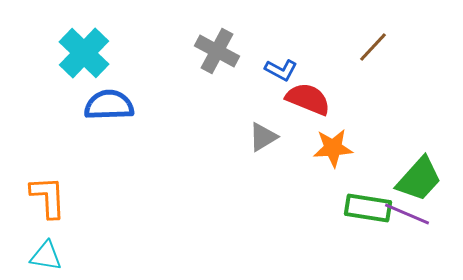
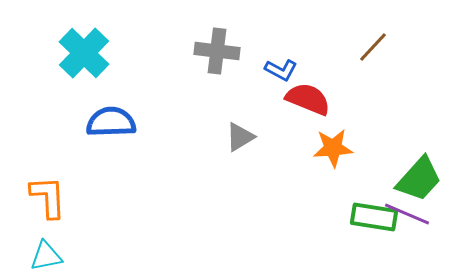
gray cross: rotated 21 degrees counterclockwise
blue semicircle: moved 2 px right, 17 px down
gray triangle: moved 23 px left
green rectangle: moved 6 px right, 9 px down
cyan triangle: rotated 20 degrees counterclockwise
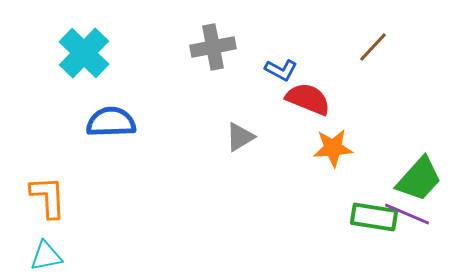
gray cross: moved 4 px left, 4 px up; rotated 18 degrees counterclockwise
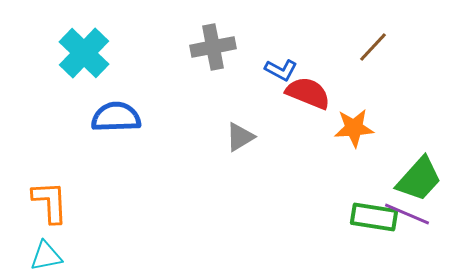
red semicircle: moved 6 px up
blue semicircle: moved 5 px right, 5 px up
orange star: moved 21 px right, 20 px up
orange L-shape: moved 2 px right, 5 px down
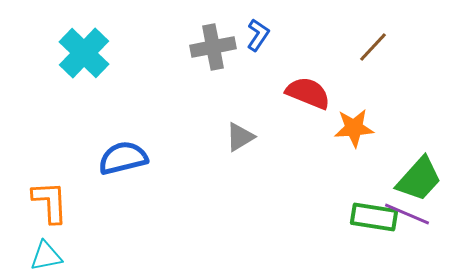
blue L-shape: moved 23 px left, 35 px up; rotated 84 degrees counterclockwise
blue semicircle: moved 7 px right, 41 px down; rotated 12 degrees counterclockwise
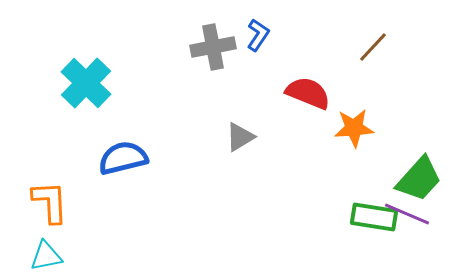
cyan cross: moved 2 px right, 30 px down
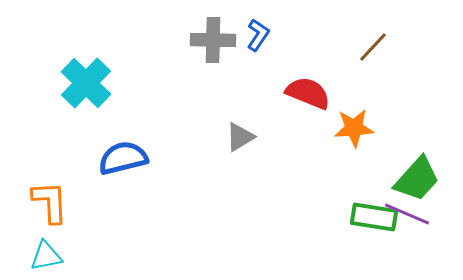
gray cross: moved 7 px up; rotated 12 degrees clockwise
green trapezoid: moved 2 px left
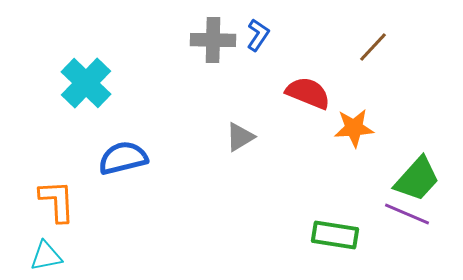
orange L-shape: moved 7 px right, 1 px up
green rectangle: moved 39 px left, 18 px down
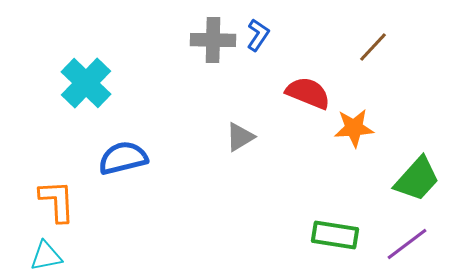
purple line: moved 30 px down; rotated 60 degrees counterclockwise
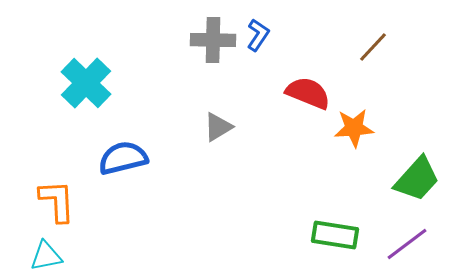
gray triangle: moved 22 px left, 10 px up
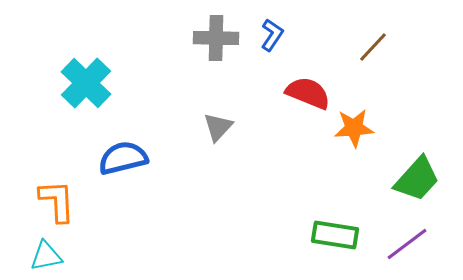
blue L-shape: moved 14 px right
gray cross: moved 3 px right, 2 px up
gray triangle: rotated 16 degrees counterclockwise
